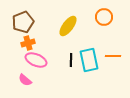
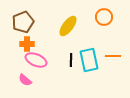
orange cross: moved 1 px left, 1 px down; rotated 16 degrees clockwise
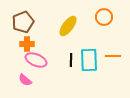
cyan rectangle: rotated 10 degrees clockwise
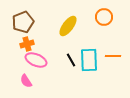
orange cross: rotated 16 degrees counterclockwise
black line: rotated 32 degrees counterclockwise
pink semicircle: moved 1 px right, 1 px down; rotated 16 degrees clockwise
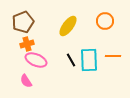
orange circle: moved 1 px right, 4 px down
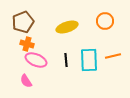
yellow ellipse: moved 1 px left, 1 px down; rotated 35 degrees clockwise
orange cross: rotated 32 degrees clockwise
orange line: rotated 14 degrees counterclockwise
black line: moved 5 px left; rotated 24 degrees clockwise
